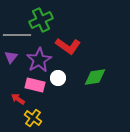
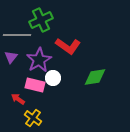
white circle: moved 5 px left
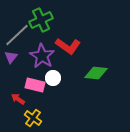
gray line: rotated 44 degrees counterclockwise
purple star: moved 3 px right, 4 px up; rotated 10 degrees counterclockwise
green diamond: moved 1 px right, 4 px up; rotated 15 degrees clockwise
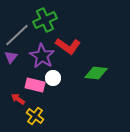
green cross: moved 4 px right
yellow cross: moved 2 px right, 2 px up
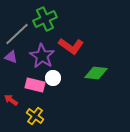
green cross: moved 1 px up
gray line: moved 1 px up
red L-shape: moved 3 px right
purple triangle: rotated 48 degrees counterclockwise
red arrow: moved 7 px left, 1 px down
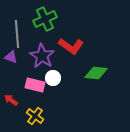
gray line: rotated 52 degrees counterclockwise
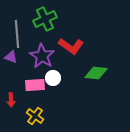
pink rectangle: rotated 18 degrees counterclockwise
red arrow: rotated 128 degrees counterclockwise
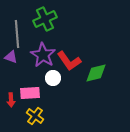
red L-shape: moved 2 px left, 15 px down; rotated 20 degrees clockwise
purple star: moved 1 px right, 1 px up
green diamond: rotated 20 degrees counterclockwise
pink rectangle: moved 5 px left, 8 px down
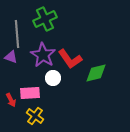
red L-shape: moved 1 px right, 2 px up
red arrow: rotated 24 degrees counterclockwise
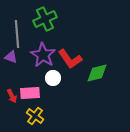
green diamond: moved 1 px right
red arrow: moved 1 px right, 4 px up
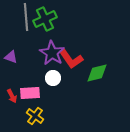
gray line: moved 9 px right, 17 px up
purple star: moved 9 px right, 2 px up
red L-shape: moved 1 px right
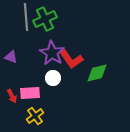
yellow cross: rotated 18 degrees clockwise
